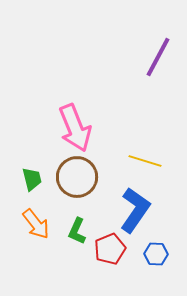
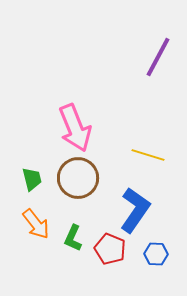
yellow line: moved 3 px right, 6 px up
brown circle: moved 1 px right, 1 px down
green L-shape: moved 4 px left, 7 px down
red pentagon: rotated 28 degrees counterclockwise
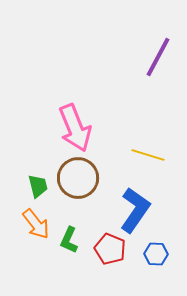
green trapezoid: moved 6 px right, 7 px down
green L-shape: moved 4 px left, 2 px down
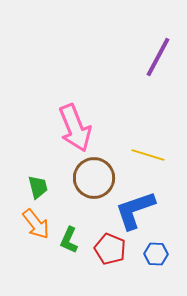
brown circle: moved 16 px right
green trapezoid: moved 1 px down
blue L-shape: rotated 144 degrees counterclockwise
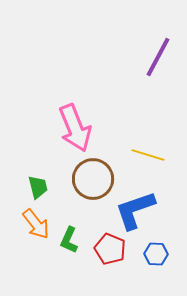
brown circle: moved 1 px left, 1 px down
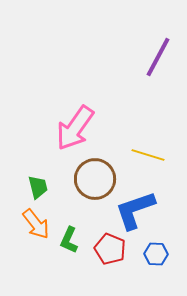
pink arrow: rotated 57 degrees clockwise
brown circle: moved 2 px right
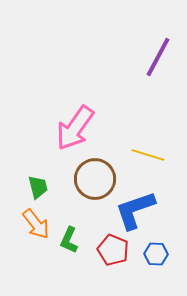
red pentagon: moved 3 px right, 1 px down
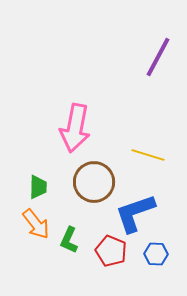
pink arrow: rotated 24 degrees counterclockwise
brown circle: moved 1 px left, 3 px down
green trapezoid: rotated 15 degrees clockwise
blue L-shape: moved 3 px down
red pentagon: moved 2 px left, 1 px down
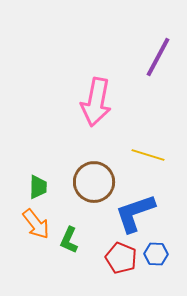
pink arrow: moved 21 px right, 26 px up
red pentagon: moved 10 px right, 7 px down
